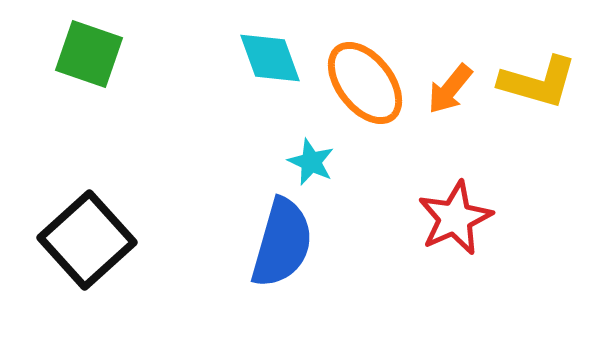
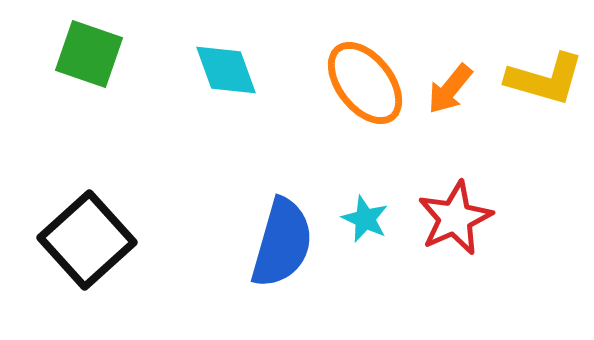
cyan diamond: moved 44 px left, 12 px down
yellow L-shape: moved 7 px right, 3 px up
cyan star: moved 54 px right, 57 px down
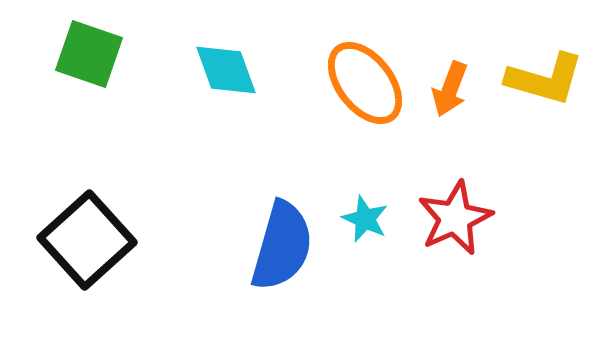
orange arrow: rotated 18 degrees counterclockwise
blue semicircle: moved 3 px down
